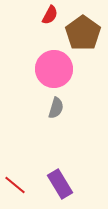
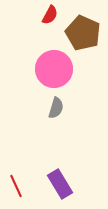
brown pentagon: rotated 12 degrees counterclockwise
red line: moved 1 px right, 1 px down; rotated 25 degrees clockwise
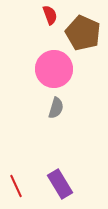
red semicircle: rotated 48 degrees counterclockwise
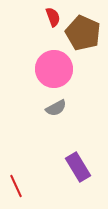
red semicircle: moved 3 px right, 2 px down
gray semicircle: rotated 45 degrees clockwise
purple rectangle: moved 18 px right, 17 px up
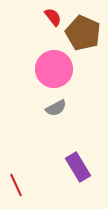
red semicircle: rotated 18 degrees counterclockwise
red line: moved 1 px up
